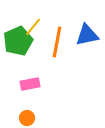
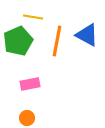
yellow line: moved 10 px up; rotated 60 degrees clockwise
blue triangle: rotated 40 degrees clockwise
orange line: moved 1 px up
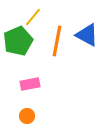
yellow line: rotated 60 degrees counterclockwise
orange circle: moved 2 px up
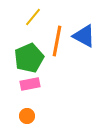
blue triangle: moved 3 px left, 1 px down
green pentagon: moved 11 px right, 17 px down
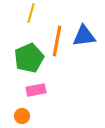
yellow line: moved 2 px left, 4 px up; rotated 24 degrees counterclockwise
blue triangle: rotated 35 degrees counterclockwise
pink rectangle: moved 6 px right, 6 px down
orange circle: moved 5 px left
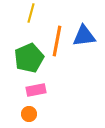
orange circle: moved 7 px right, 2 px up
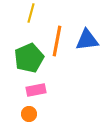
blue triangle: moved 3 px right, 4 px down
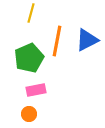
blue triangle: rotated 20 degrees counterclockwise
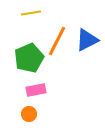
yellow line: rotated 66 degrees clockwise
orange line: rotated 16 degrees clockwise
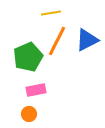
yellow line: moved 20 px right
green pentagon: moved 1 px left, 1 px up
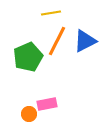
blue triangle: moved 2 px left, 1 px down
pink rectangle: moved 11 px right, 14 px down
